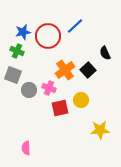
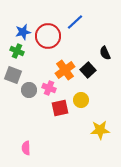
blue line: moved 4 px up
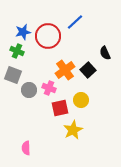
yellow star: moved 27 px left; rotated 24 degrees counterclockwise
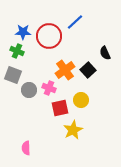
blue star: rotated 14 degrees clockwise
red circle: moved 1 px right
